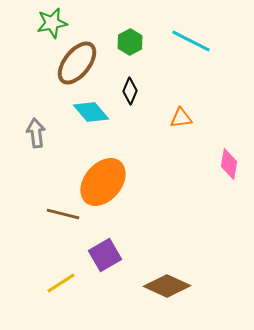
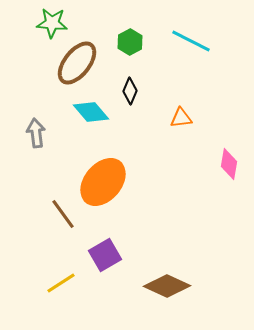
green star: rotated 16 degrees clockwise
brown line: rotated 40 degrees clockwise
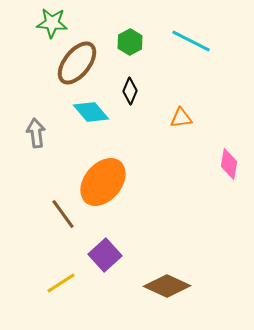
purple square: rotated 12 degrees counterclockwise
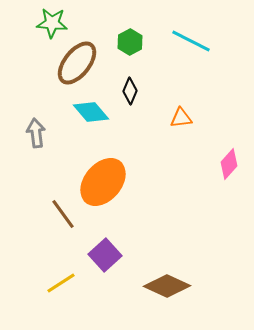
pink diamond: rotated 32 degrees clockwise
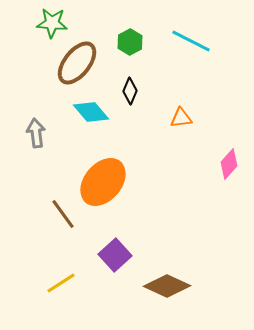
purple square: moved 10 px right
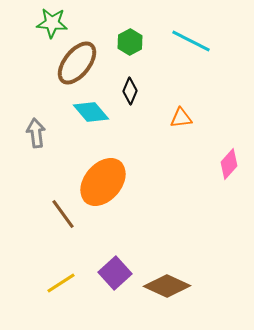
purple square: moved 18 px down
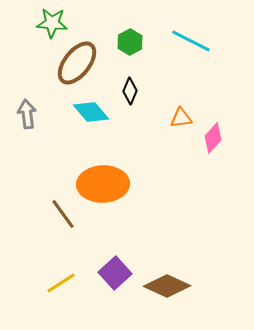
gray arrow: moved 9 px left, 19 px up
pink diamond: moved 16 px left, 26 px up
orange ellipse: moved 2 px down; rotated 48 degrees clockwise
